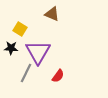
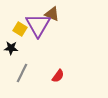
purple triangle: moved 27 px up
gray line: moved 4 px left
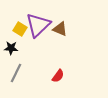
brown triangle: moved 8 px right, 15 px down
purple triangle: rotated 16 degrees clockwise
gray line: moved 6 px left
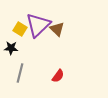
brown triangle: moved 3 px left; rotated 21 degrees clockwise
gray line: moved 4 px right; rotated 12 degrees counterclockwise
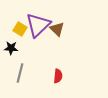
red semicircle: rotated 32 degrees counterclockwise
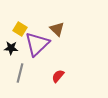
purple triangle: moved 1 px left, 19 px down
red semicircle: rotated 144 degrees counterclockwise
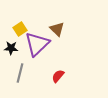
yellow square: rotated 24 degrees clockwise
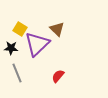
yellow square: rotated 24 degrees counterclockwise
gray line: moved 3 px left; rotated 36 degrees counterclockwise
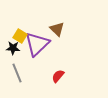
yellow square: moved 7 px down
black star: moved 2 px right
